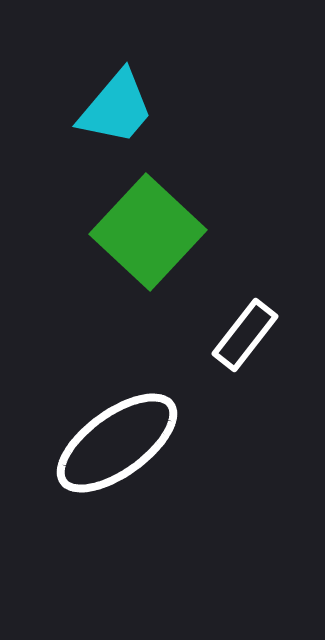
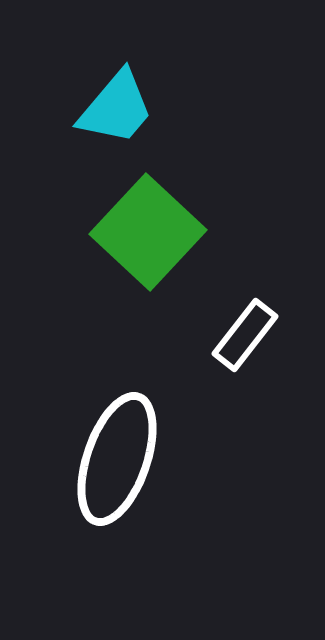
white ellipse: moved 16 px down; rotated 35 degrees counterclockwise
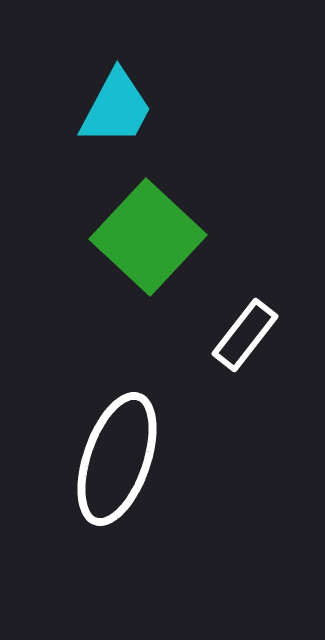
cyan trapezoid: rotated 12 degrees counterclockwise
green square: moved 5 px down
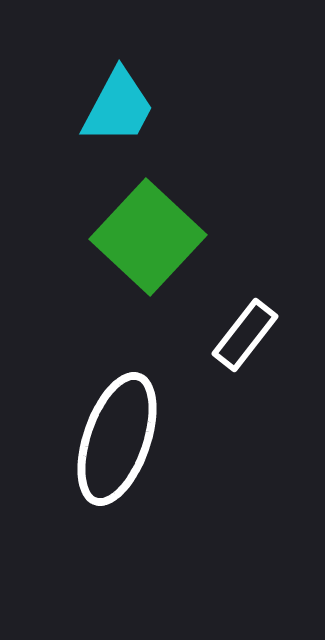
cyan trapezoid: moved 2 px right, 1 px up
white ellipse: moved 20 px up
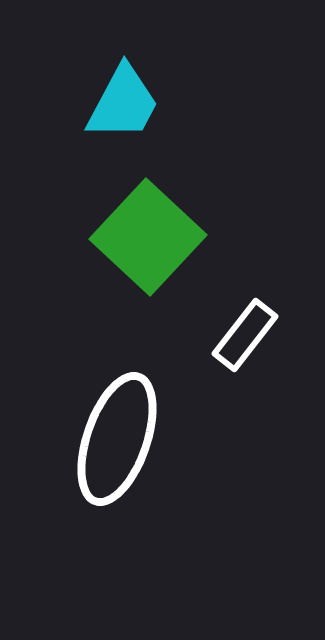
cyan trapezoid: moved 5 px right, 4 px up
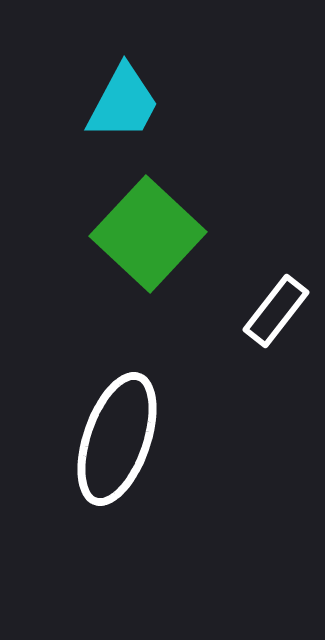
green square: moved 3 px up
white rectangle: moved 31 px right, 24 px up
